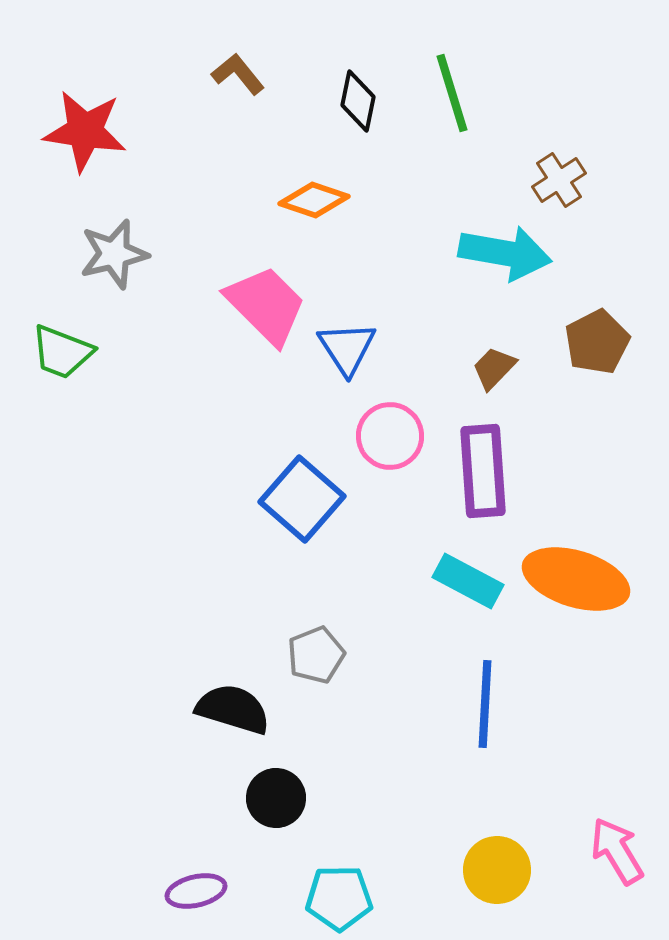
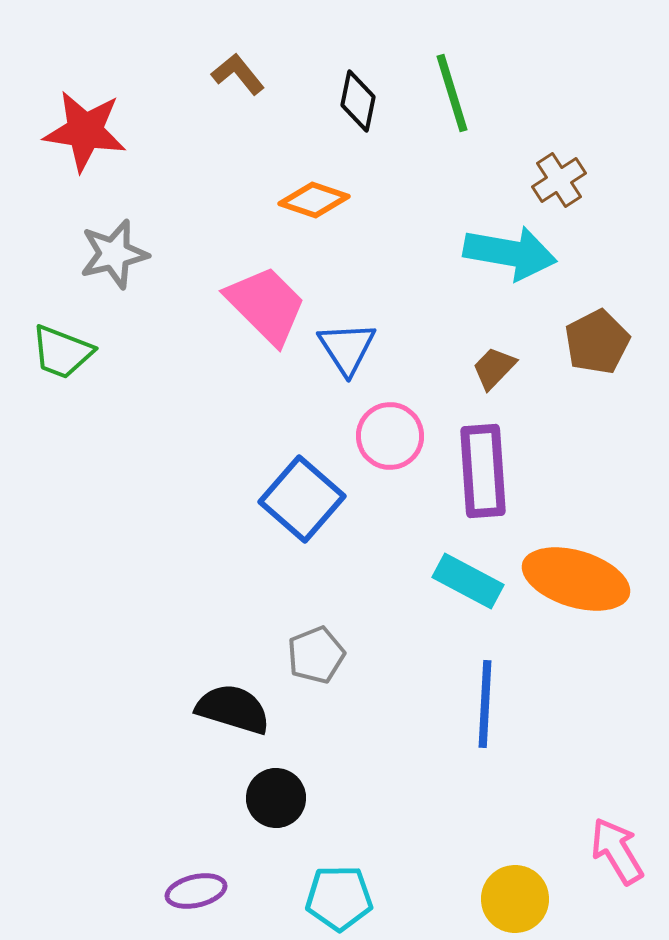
cyan arrow: moved 5 px right
yellow circle: moved 18 px right, 29 px down
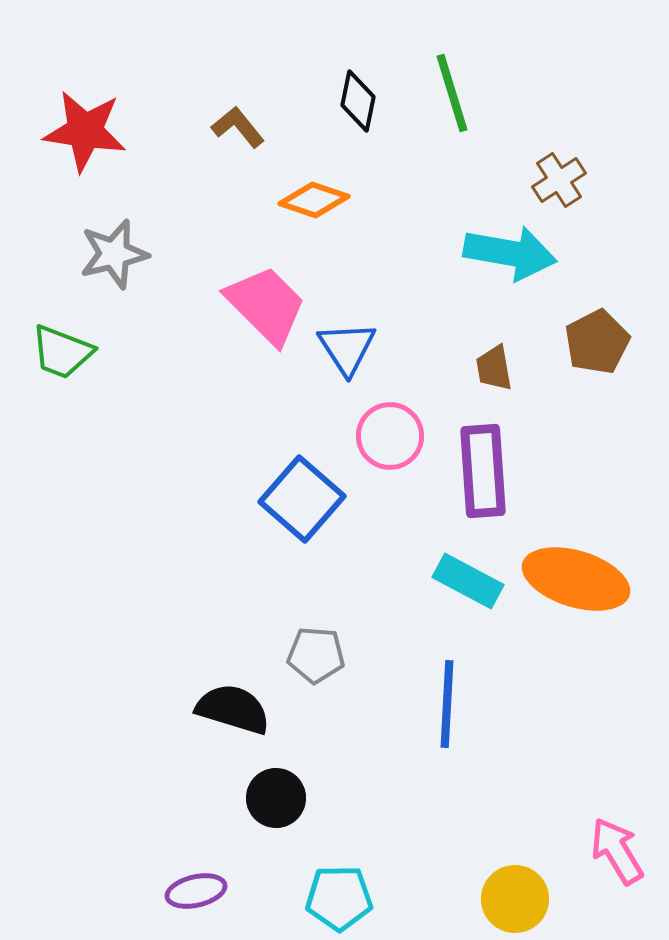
brown L-shape: moved 53 px down
brown trapezoid: rotated 54 degrees counterclockwise
gray pentagon: rotated 26 degrees clockwise
blue line: moved 38 px left
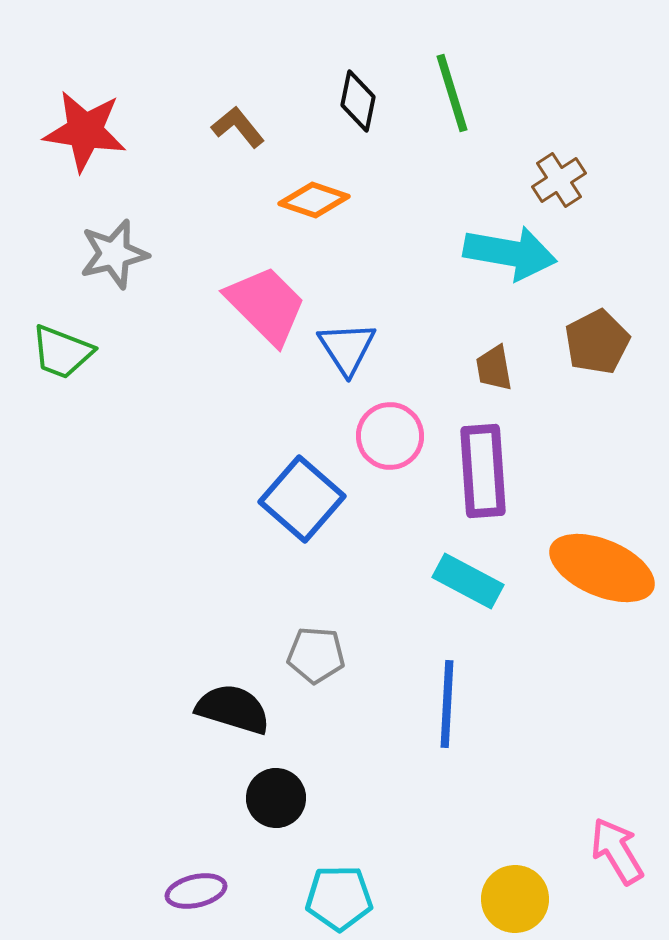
orange ellipse: moved 26 px right, 11 px up; rotated 6 degrees clockwise
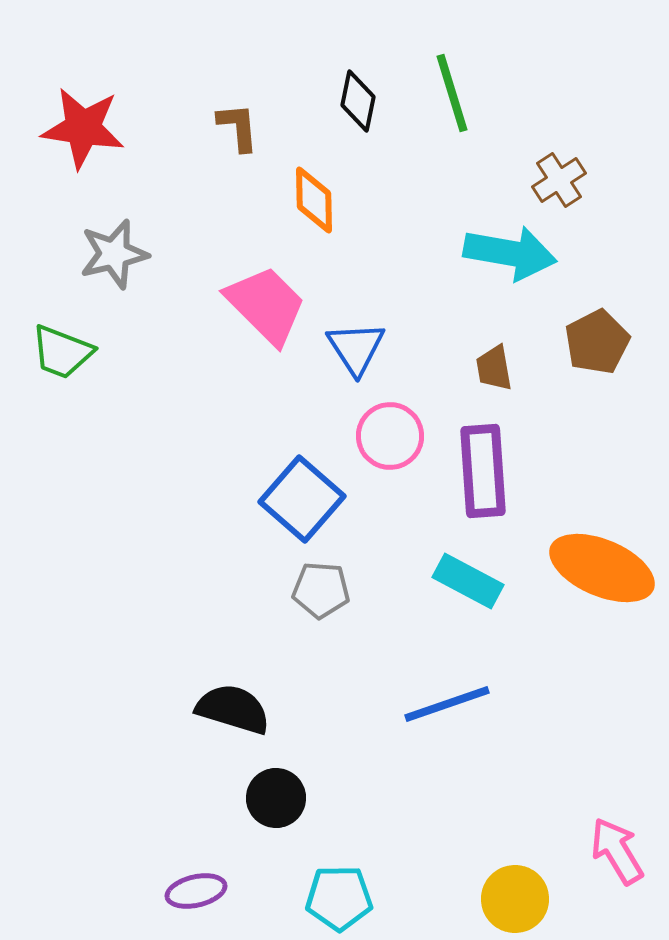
brown L-shape: rotated 34 degrees clockwise
red star: moved 2 px left, 3 px up
orange diamond: rotated 70 degrees clockwise
blue triangle: moved 9 px right
gray pentagon: moved 5 px right, 65 px up
blue line: rotated 68 degrees clockwise
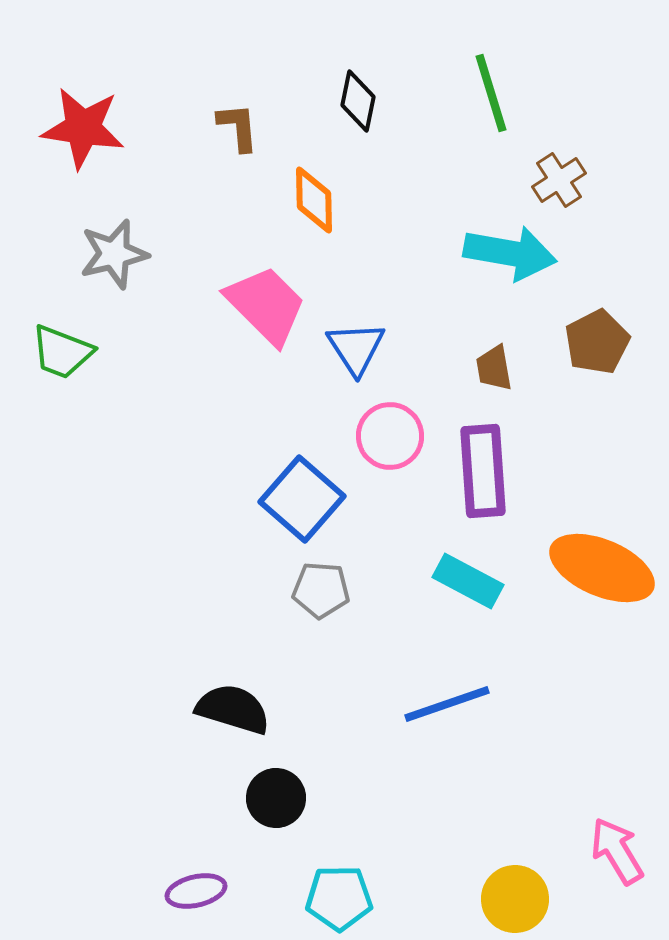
green line: moved 39 px right
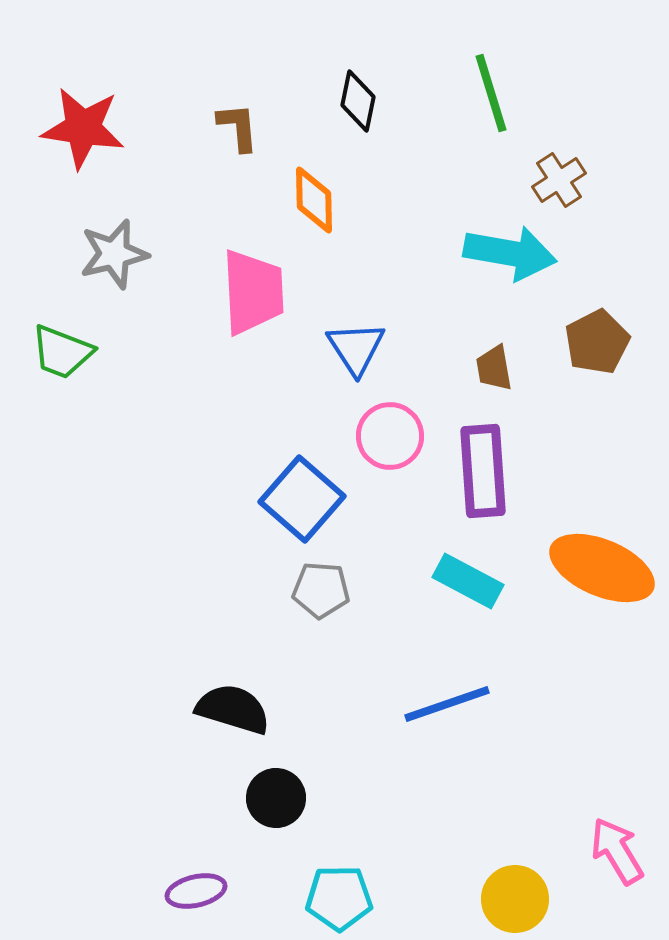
pink trapezoid: moved 13 px left, 13 px up; rotated 42 degrees clockwise
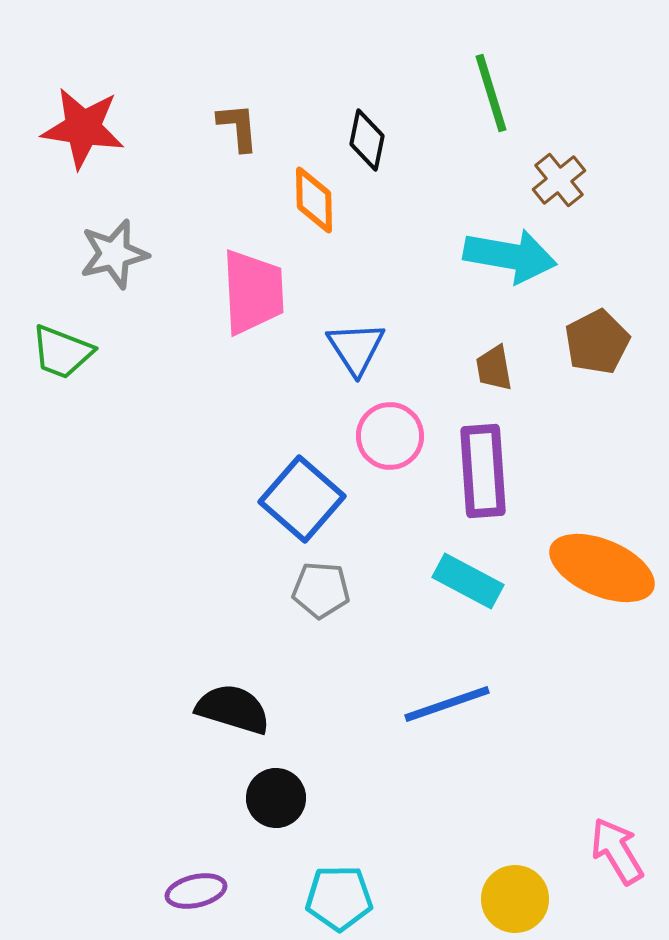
black diamond: moved 9 px right, 39 px down
brown cross: rotated 6 degrees counterclockwise
cyan arrow: moved 3 px down
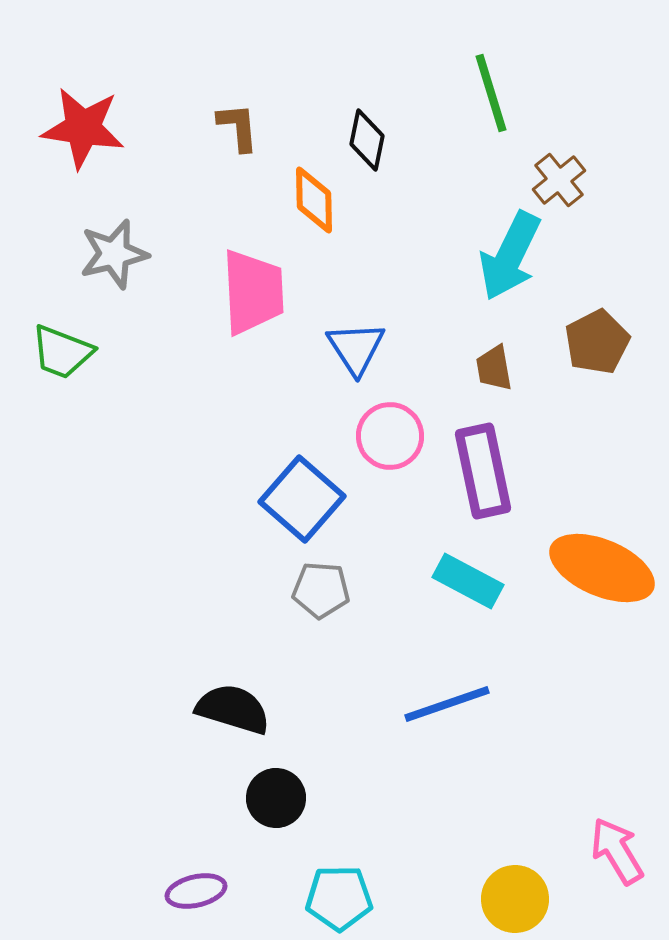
cyan arrow: rotated 106 degrees clockwise
purple rectangle: rotated 8 degrees counterclockwise
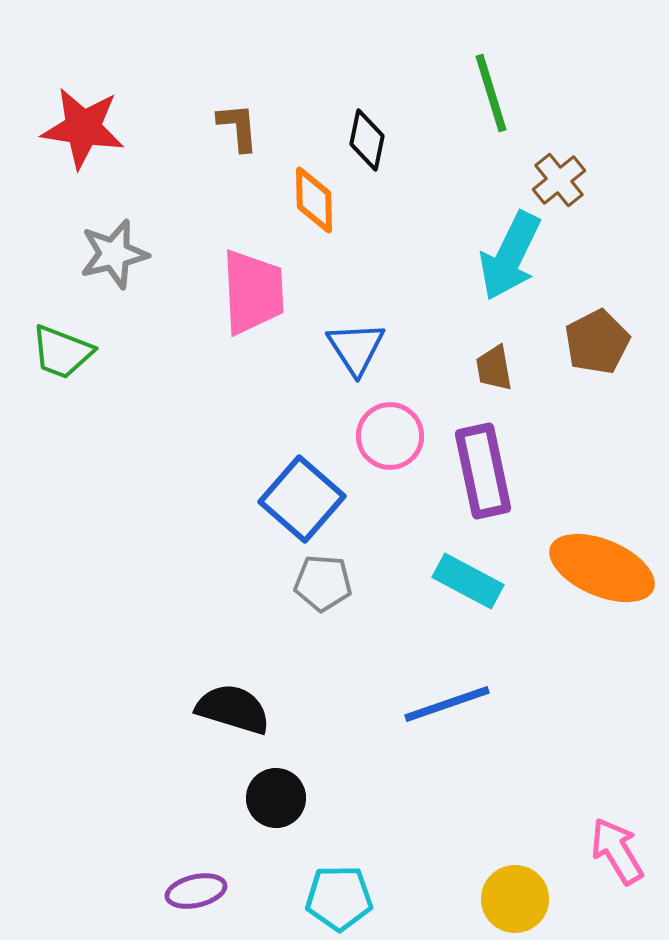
gray pentagon: moved 2 px right, 7 px up
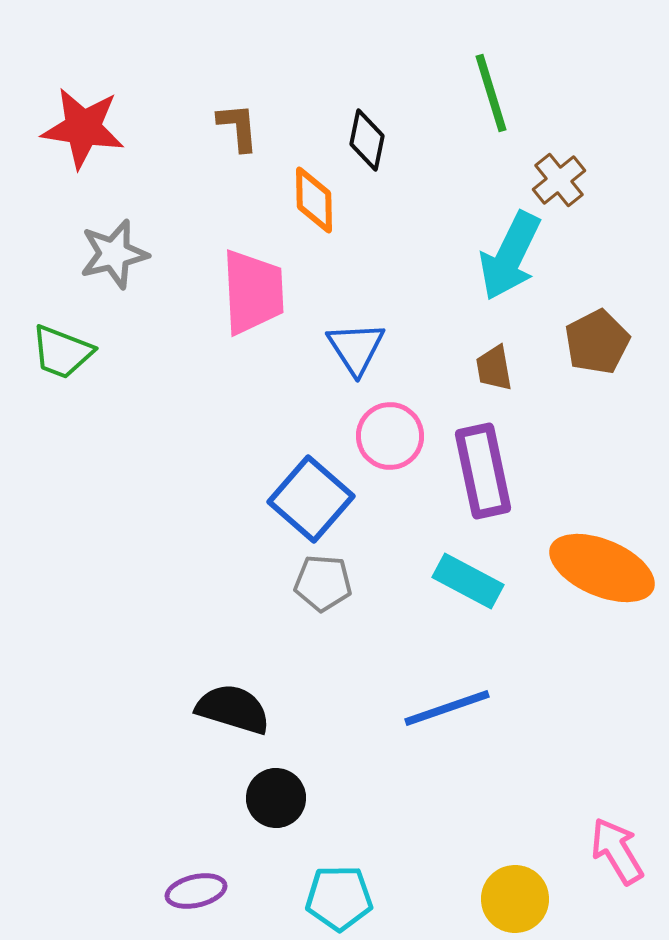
blue square: moved 9 px right
blue line: moved 4 px down
